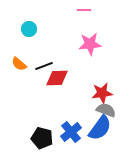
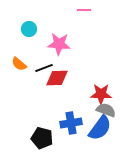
pink star: moved 31 px left; rotated 10 degrees clockwise
black line: moved 2 px down
red star: moved 1 px left, 1 px down; rotated 10 degrees clockwise
blue cross: moved 9 px up; rotated 30 degrees clockwise
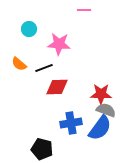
red diamond: moved 9 px down
black pentagon: moved 11 px down
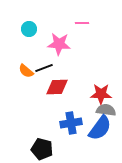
pink line: moved 2 px left, 13 px down
orange semicircle: moved 7 px right, 7 px down
gray semicircle: rotated 12 degrees counterclockwise
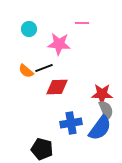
red star: moved 1 px right
gray semicircle: rotated 60 degrees clockwise
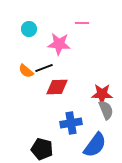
blue semicircle: moved 5 px left, 17 px down
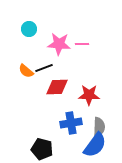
pink line: moved 21 px down
red star: moved 13 px left, 1 px down
gray semicircle: moved 7 px left, 17 px down; rotated 24 degrees clockwise
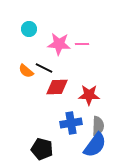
black line: rotated 48 degrees clockwise
gray semicircle: moved 1 px left, 1 px up
